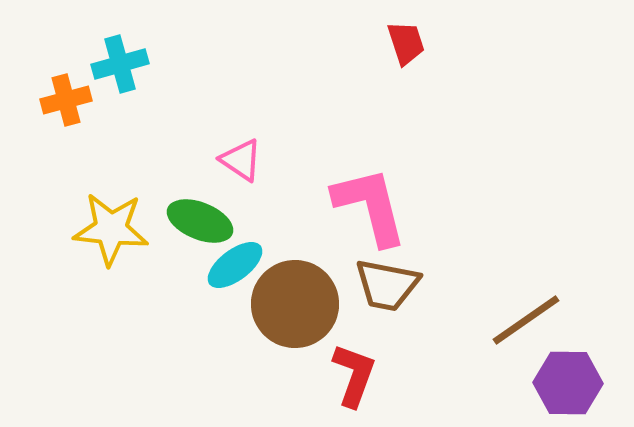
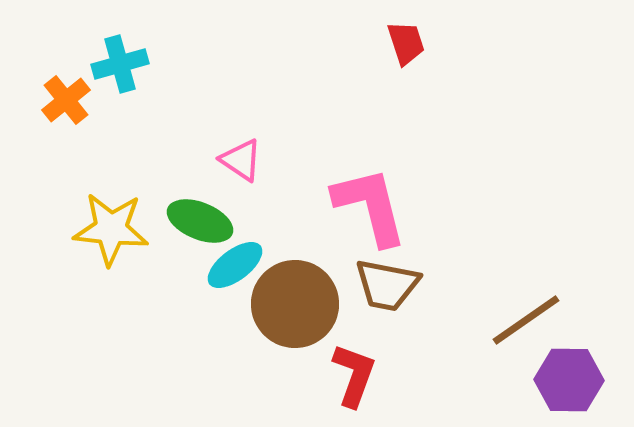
orange cross: rotated 24 degrees counterclockwise
purple hexagon: moved 1 px right, 3 px up
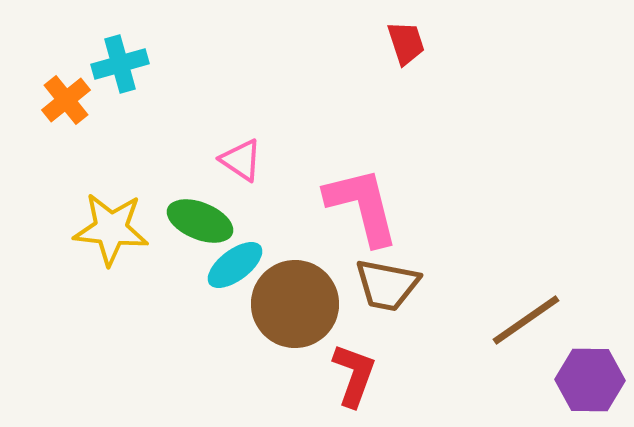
pink L-shape: moved 8 px left
purple hexagon: moved 21 px right
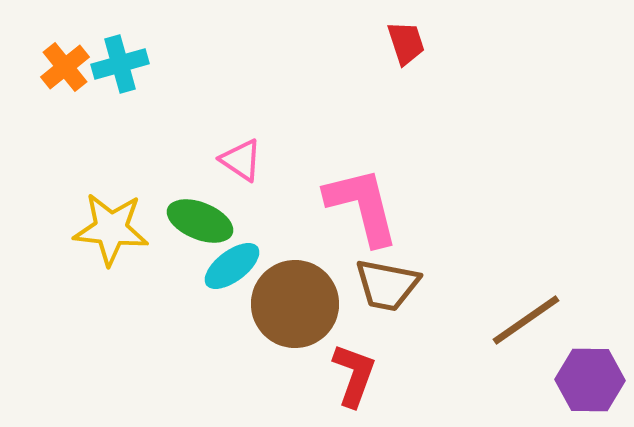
orange cross: moved 1 px left, 33 px up
cyan ellipse: moved 3 px left, 1 px down
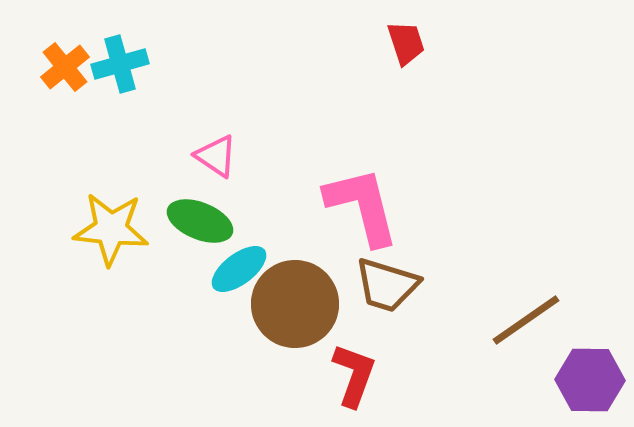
pink triangle: moved 25 px left, 4 px up
cyan ellipse: moved 7 px right, 3 px down
brown trapezoid: rotated 6 degrees clockwise
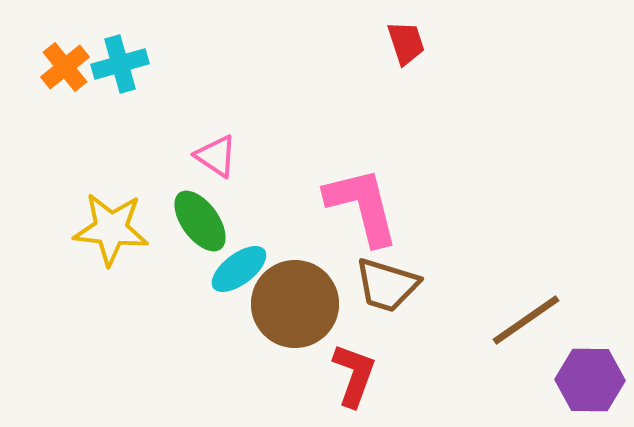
green ellipse: rotated 32 degrees clockwise
